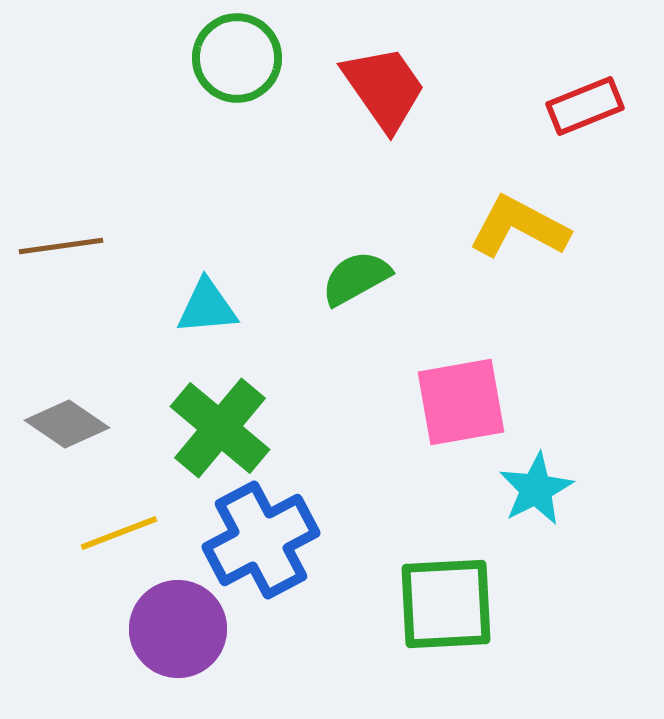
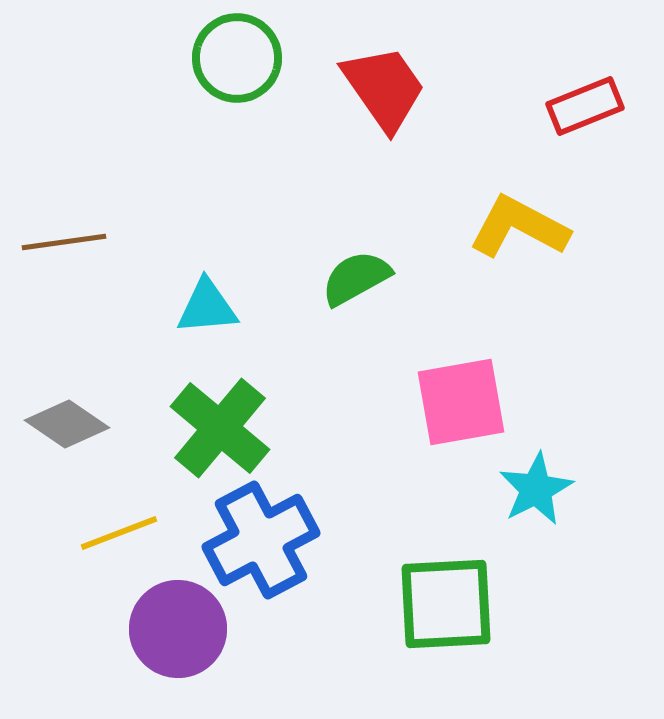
brown line: moved 3 px right, 4 px up
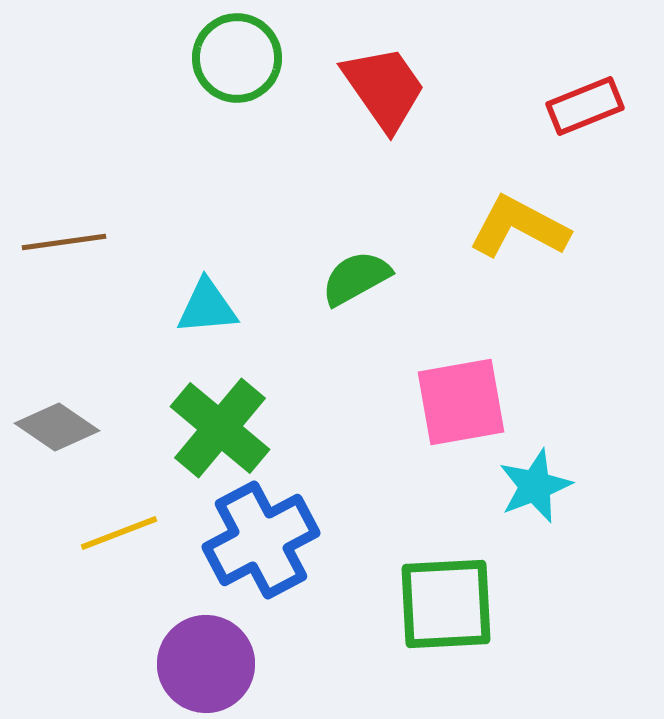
gray diamond: moved 10 px left, 3 px down
cyan star: moved 1 px left, 3 px up; rotated 6 degrees clockwise
purple circle: moved 28 px right, 35 px down
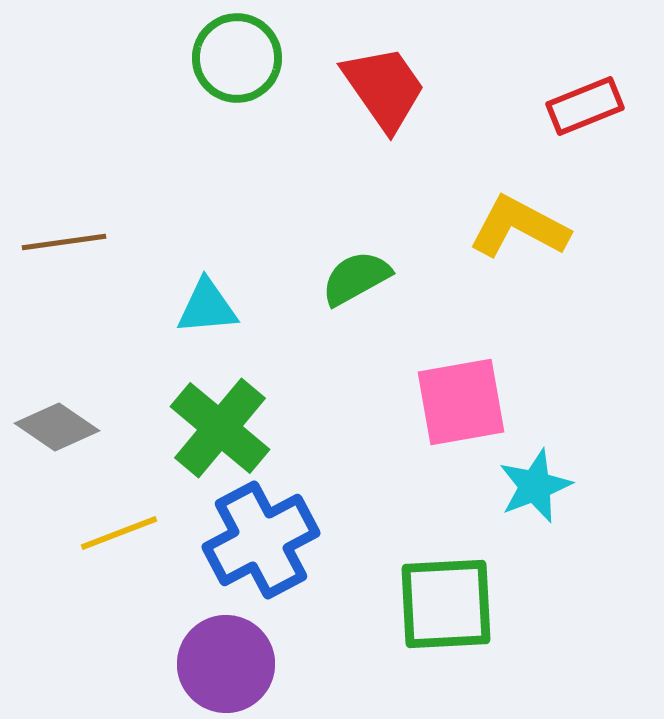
purple circle: moved 20 px right
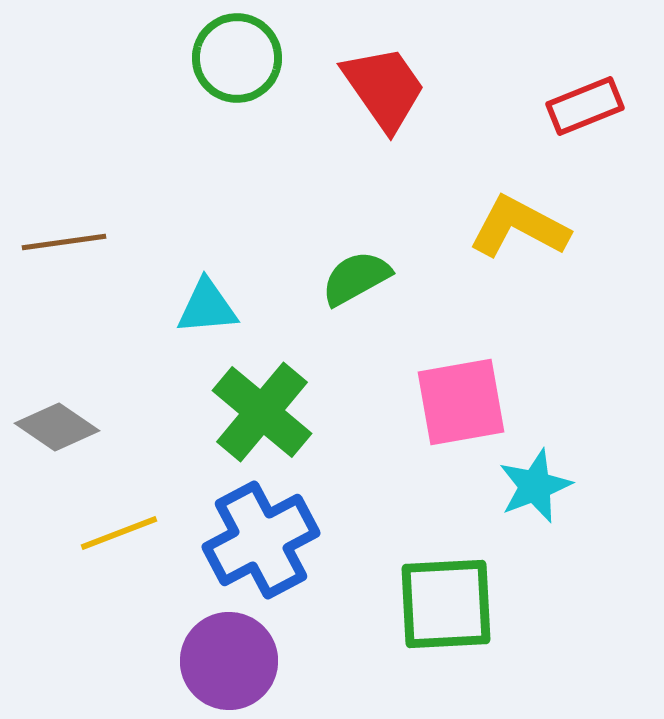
green cross: moved 42 px right, 16 px up
purple circle: moved 3 px right, 3 px up
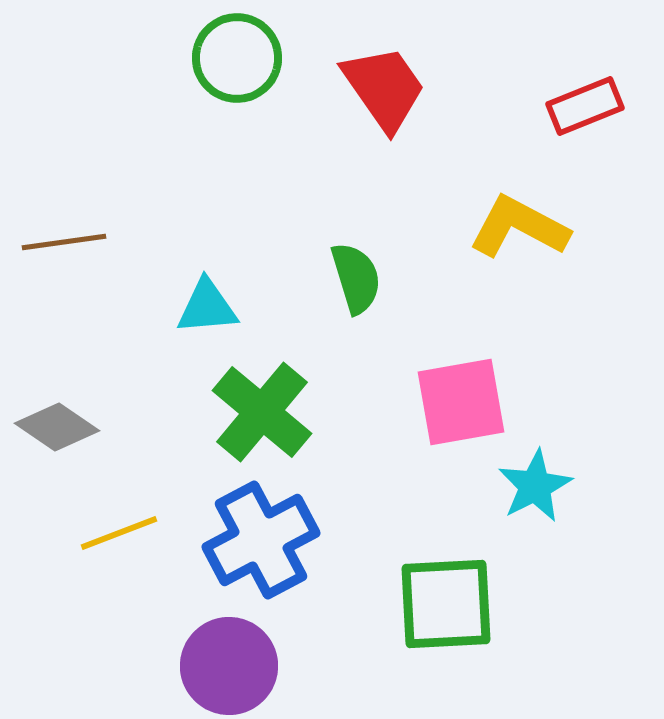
green semicircle: rotated 102 degrees clockwise
cyan star: rotated 6 degrees counterclockwise
purple circle: moved 5 px down
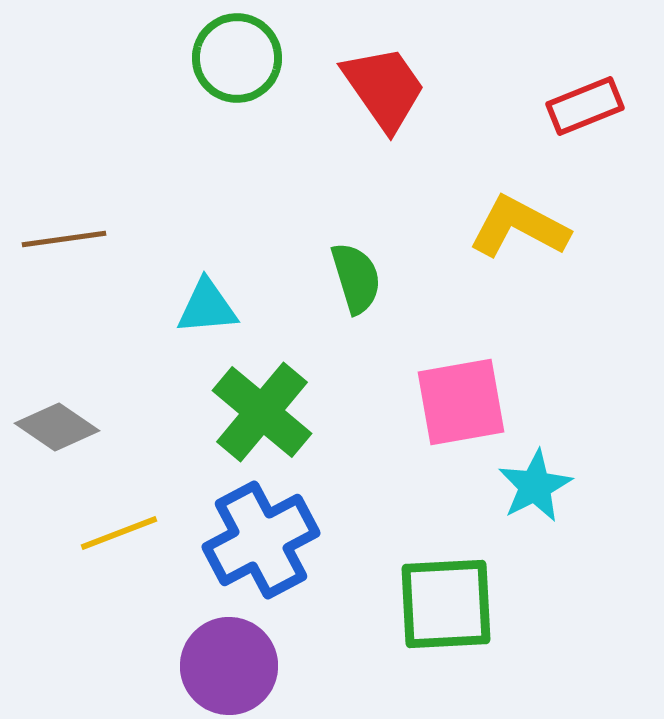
brown line: moved 3 px up
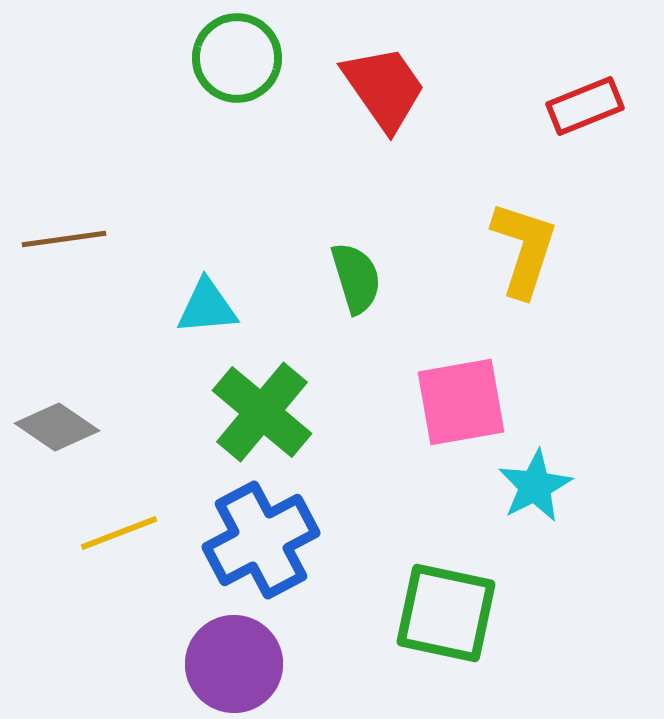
yellow L-shape: moved 5 px right, 22 px down; rotated 80 degrees clockwise
green square: moved 9 px down; rotated 15 degrees clockwise
purple circle: moved 5 px right, 2 px up
